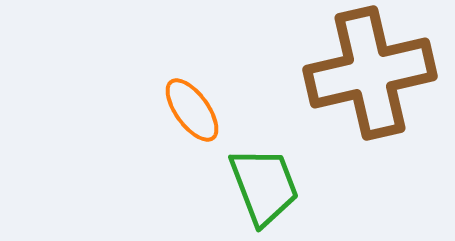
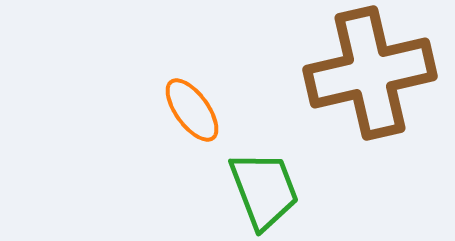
green trapezoid: moved 4 px down
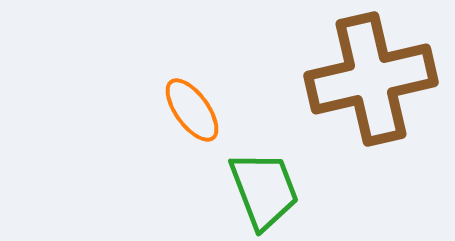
brown cross: moved 1 px right, 6 px down
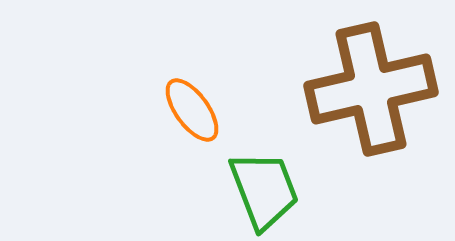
brown cross: moved 10 px down
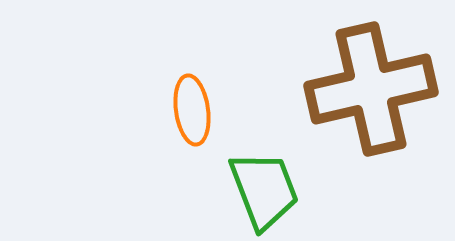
orange ellipse: rotated 28 degrees clockwise
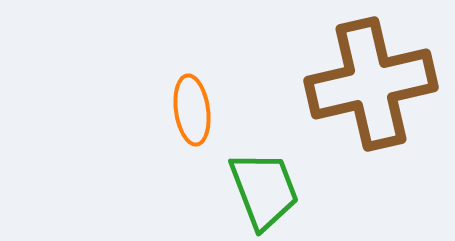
brown cross: moved 5 px up
